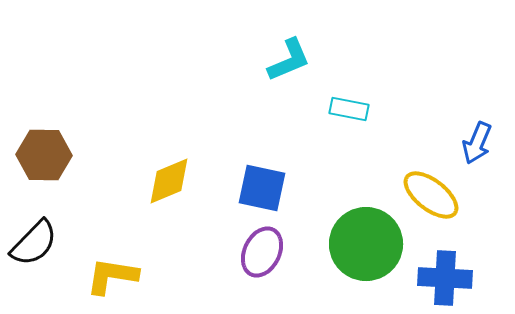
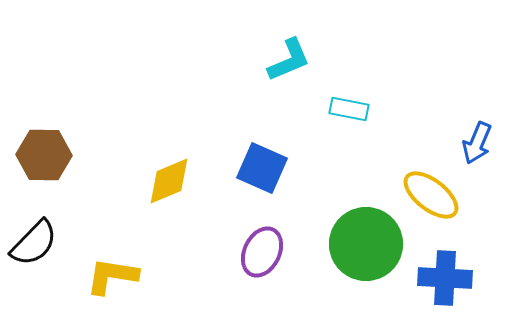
blue square: moved 20 px up; rotated 12 degrees clockwise
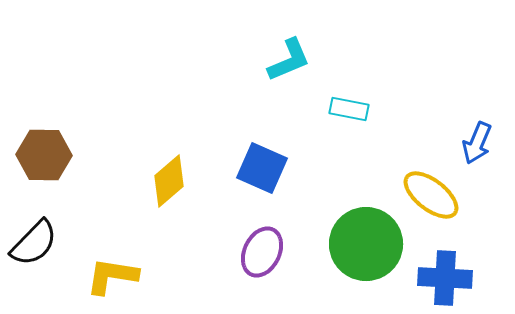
yellow diamond: rotated 18 degrees counterclockwise
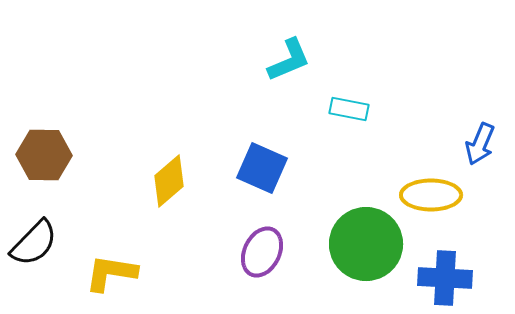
blue arrow: moved 3 px right, 1 px down
yellow ellipse: rotated 38 degrees counterclockwise
yellow L-shape: moved 1 px left, 3 px up
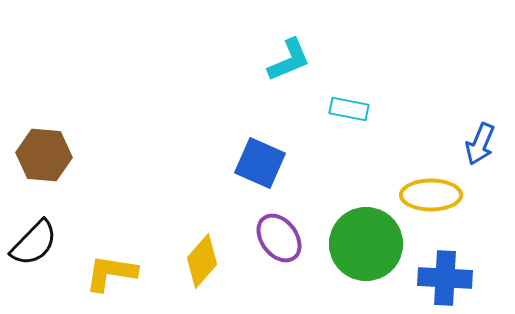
brown hexagon: rotated 4 degrees clockwise
blue square: moved 2 px left, 5 px up
yellow diamond: moved 33 px right, 80 px down; rotated 8 degrees counterclockwise
purple ellipse: moved 17 px right, 14 px up; rotated 63 degrees counterclockwise
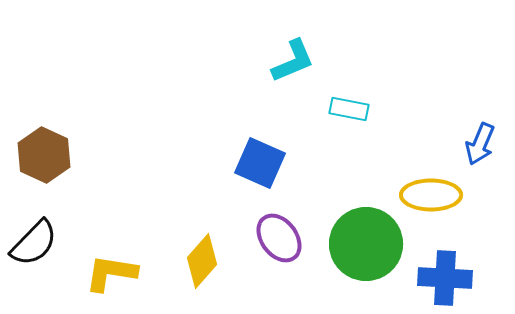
cyan L-shape: moved 4 px right, 1 px down
brown hexagon: rotated 20 degrees clockwise
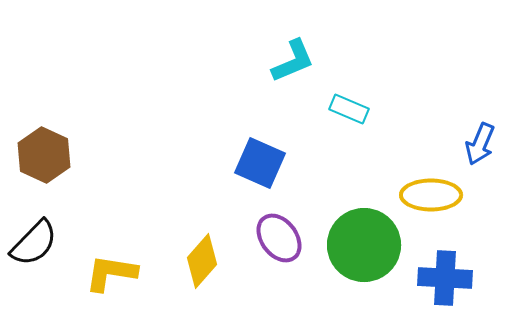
cyan rectangle: rotated 12 degrees clockwise
green circle: moved 2 px left, 1 px down
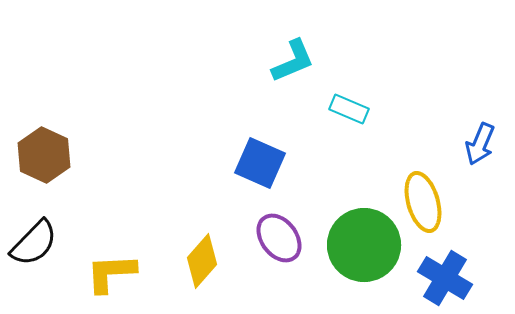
yellow ellipse: moved 8 px left, 7 px down; rotated 74 degrees clockwise
yellow L-shape: rotated 12 degrees counterclockwise
blue cross: rotated 28 degrees clockwise
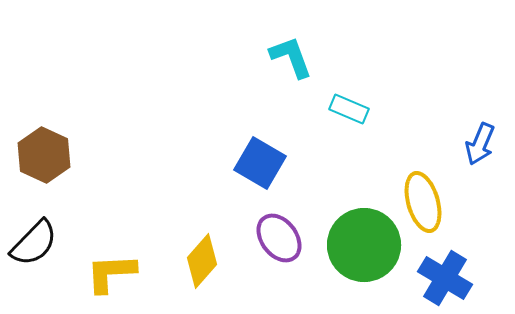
cyan L-shape: moved 2 px left, 4 px up; rotated 87 degrees counterclockwise
blue square: rotated 6 degrees clockwise
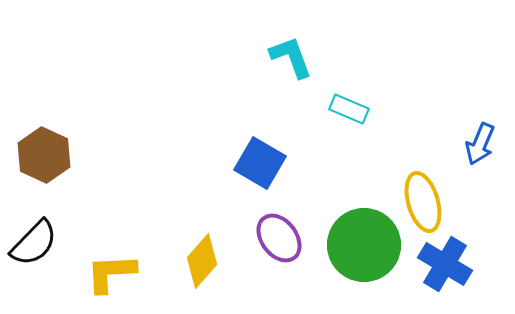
blue cross: moved 14 px up
